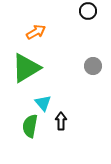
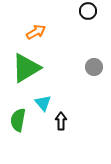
gray circle: moved 1 px right, 1 px down
green semicircle: moved 12 px left, 6 px up
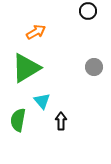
cyan triangle: moved 1 px left, 2 px up
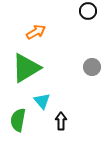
gray circle: moved 2 px left
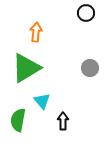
black circle: moved 2 px left, 2 px down
orange arrow: rotated 54 degrees counterclockwise
gray circle: moved 2 px left, 1 px down
black arrow: moved 2 px right
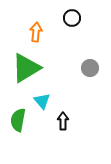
black circle: moved 14 px left, 5 px down
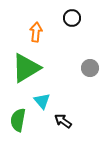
black arrow: rotated 54 degrees counterclockwise
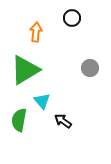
green triangle: moved 1 px left, 2 px down
green semicircle: moved 1 px right
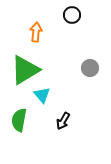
black circle: moved 3 px up
cyan triangle: moved 6 px up
black arrow: rotated 96 degrees counterclockwise
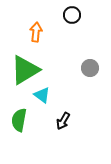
cyan triangle: rotated 12 degrees counterclockwise
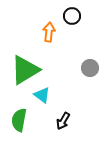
black circle: moved 1 px down
orange arrow: moved 13 px right
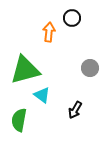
black circle: moved 2 px down
green triangle: rotated 16 degrees clockwise
black arrow: moved 12 px right, 11 px up
